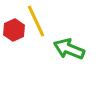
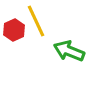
green arrow: moved 2 px down
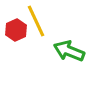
red hexagon: moved 2 px right
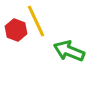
red hexagon: rotated 15 degrees counterclockwise
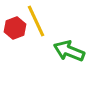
red hexagon: moved 1 px left, 2 px up; rotated 20 degrees clockwise
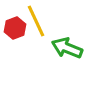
green arrow: moved 2 px left, 3 px up
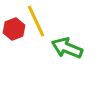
red hexagon: moved 1 px left, 1 px down
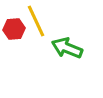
red hexagon: rotated 15 degrees clockwise
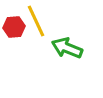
red hexagon: moved 2 px up
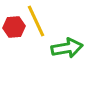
green arrow: rotated 148 degrees clockwise
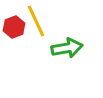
red hexagon: rotated 15 degrees counterclockwise
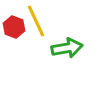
red hexagon: rotated 20 degrees counterclockwise
